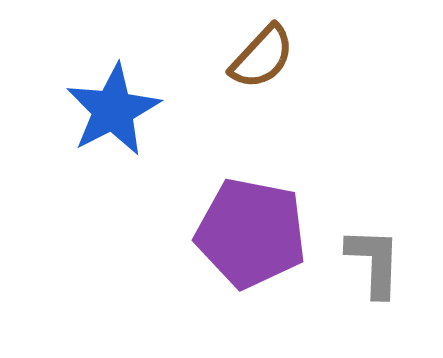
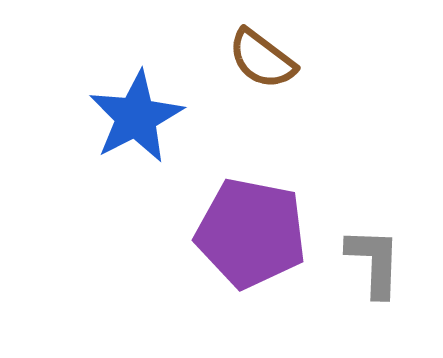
brown semicircle: moved 2 px down; rotated 84 degrees clockwise
blue star: moved 23 px right, 7 px down
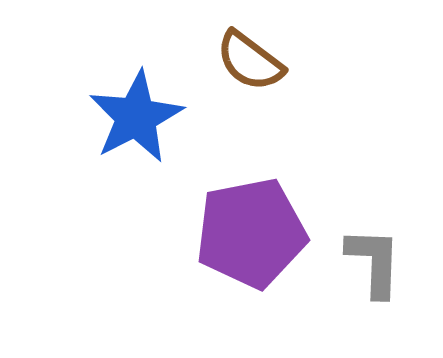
brown semicircle: moved 12 px left, 2 px down
purple pentagon: rotated 22 degrees counterclockwise
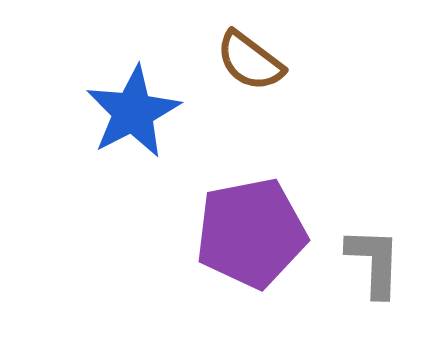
blue star: moved 3 px left, 5 px up
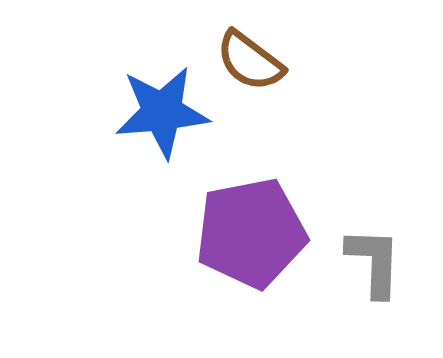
blue star: moved 29 px right; rotated 22 degrees clockwise
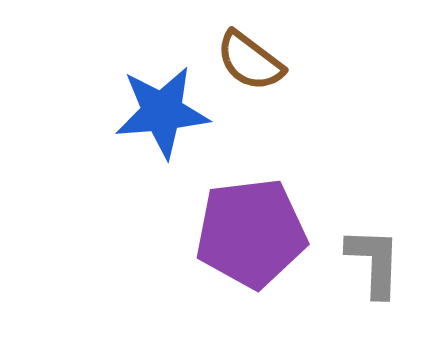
purple pentagon: rotated 4 degrees clockwise
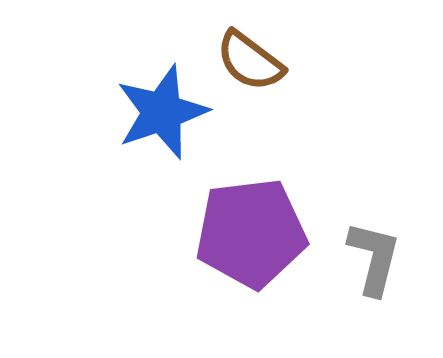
blue star: rotated 14 degrees counterclockwise
gray L-shape: moved 4 px up; rotated 12 degrees clockwise
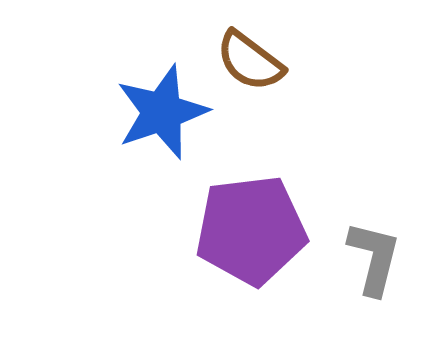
purple pentagon: moved 3 px up
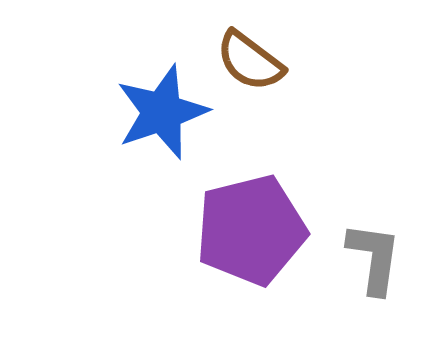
purple pentagon: rotated 7 degrees counterclockwise
gray L-shape: rotated 6 degrees counterclockwise
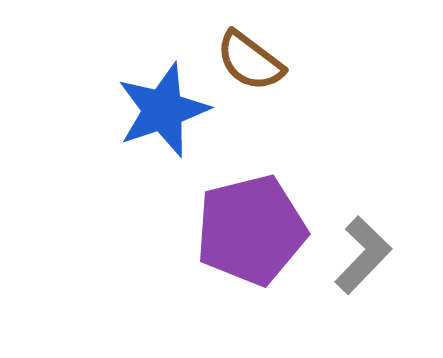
blue star: moved 1 px right, 2 px up
gray L-shape: moved 11 px left, 3 px up; rotated 36 degrees clockwise
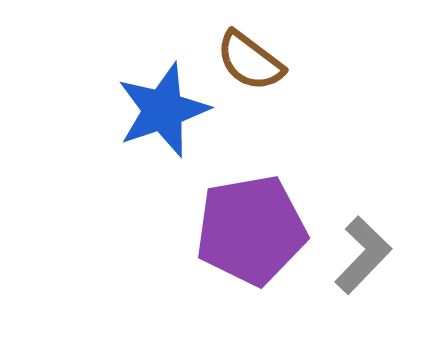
purple pentagon: rotated 4 degrees clockwise
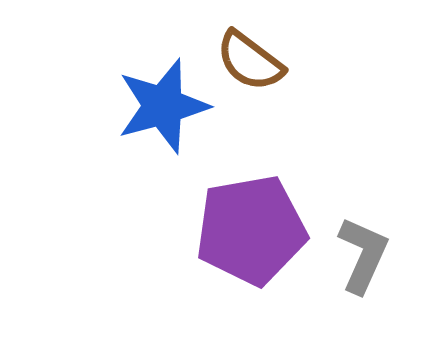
blue star: moved 4 px up; rotated 4 degrees clockwise
gray L-shape: rotated 20 degrees counterclockwise
